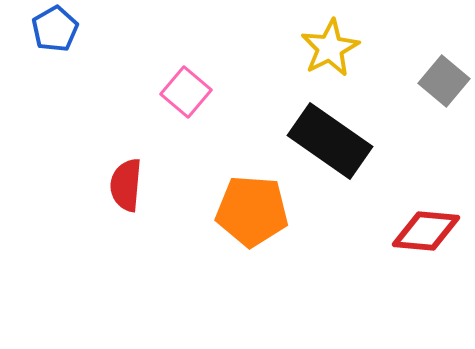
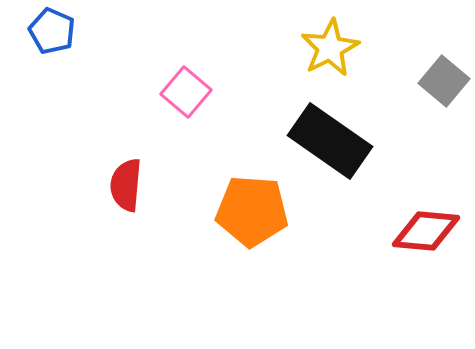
blue pentagon: moved 3 px left, 2 px down; rotated 18 degrees counterclockwise
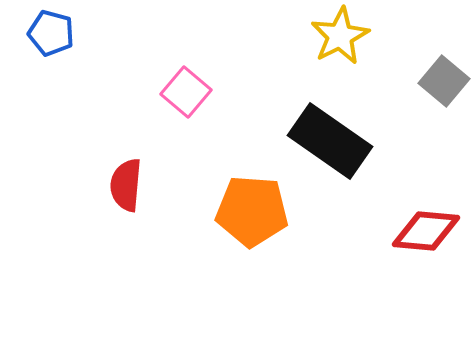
blue pentagon: moved 1 px left, 2 px down; rotated 9 degrees counterclockwise
yellow star: moved 10 px right, 12 px up
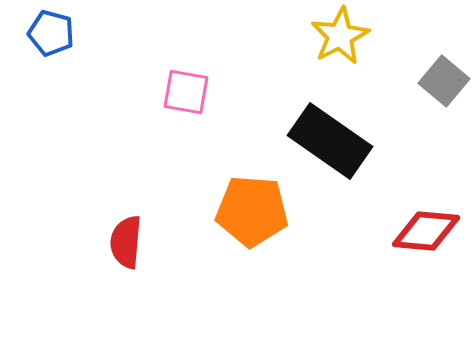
pink square: rotated 30 degrees counterclockwise
red semicircle: moved 57 px down
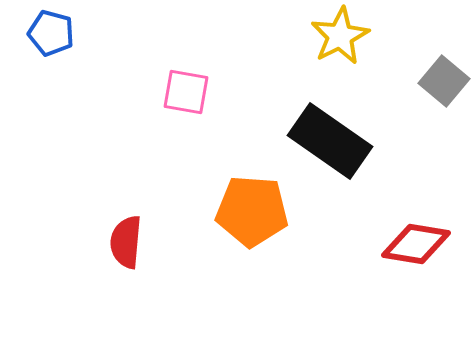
red diamond: moved 10 px left, 13 px down; rotated 4 degrees clockwise
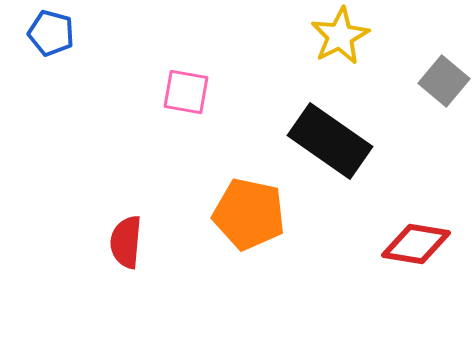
orange pentagon: moved 3 px left, 3 px down; rotated 8 degrees clockwise
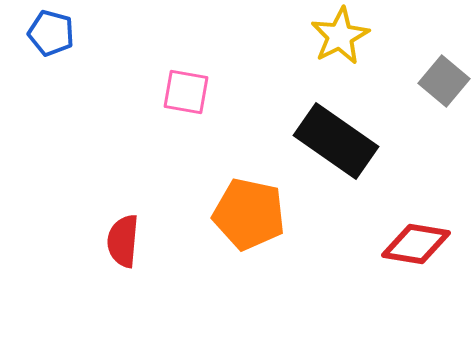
black rectangle: moved 6 px right
red semicircle: moved 3 px left, 1 px up
